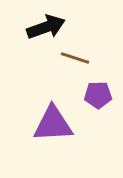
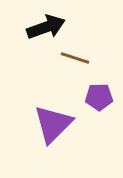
purple pentagon: moved 1 px right, 2 px down
purple triangle: rotated 42 degrees counterclockwise
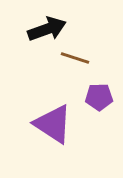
black arrow: moved 1 px right, 2 px down
purple triangle: rotated 42 degrees counterclockwise
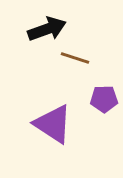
purple pentagon: moved 5 px right, 2 px down
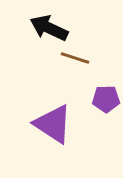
black arrow: moved 2 px right, 1 px up; rotated 135 degrees counterclockwise
purple pentagon: moved 2 px right
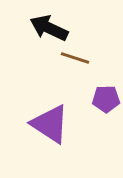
purple triangle: moved 3 px left
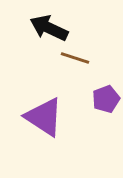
purple pentagon: rotated 20 degrees counterclockwise
purple triangle: moved 6 px left, 7 px up
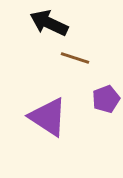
black arrow: moved 5 px up
purple triangle: moved 4 px right
